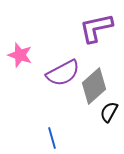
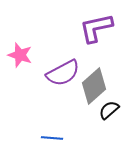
black semicircle: moved 2 px up; rotated 20 degrees clockwise
blue line: rotated 70 degrees counterclockwise
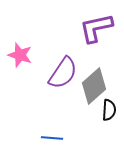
purple semicircle: rotated 28 degrees counterclockwise
black semicircle: rotated 135 degrees clockwise
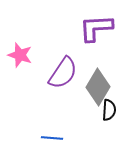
purple L-shape: rotated 9 degrees clockwise
gray diamond: moved 4 px right, 1 px down; rotated 18 degrees counterclockwise
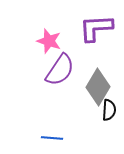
pink star: moved 29 px right, 14 px up
purple semicircle: moved 3 px left, 3 px up
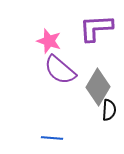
purple semicircle: rotated 96 degrees clockwise
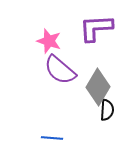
black semicircle: moved 2 px left
